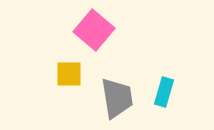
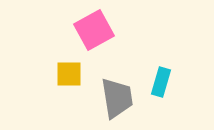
pink square: rotated 21 degrees clockwise
cyan rectangle: moved 3 px left, 10 px up
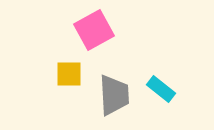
cyan rectangle: moved 7 px down; rotated 68 degrees counterclockwise
gray trapezoid: moved 3 px left, 3 px up; rotated 6 degrees clockwise
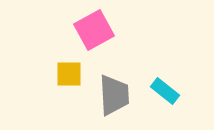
cyan rectangle: moved 4 px right, 2 px down
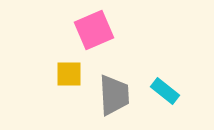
pink square: rotated 6 degrees clockwise
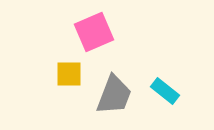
pink square: moved 2 px down
gray trapezoid: rotated 24 degrees clockwise
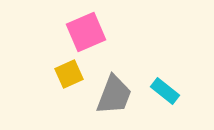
pink square: moved 8 px left
yellow square: rotated 24 degrees counterclockwise
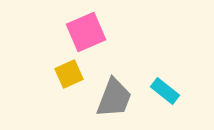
gray trapezoid: moved 3 px down
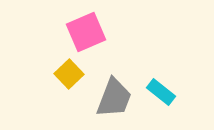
yellow square: rotated 20 degrees counterclockwise
cyan rectangle: moved 4 px left, 1 px down
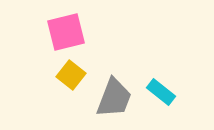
pink square: moved 20 px left; rotated 9 degrees clockwise
yellow square: moved 2 px right, 1 px down; rotated 8 degrees counterclockwise
